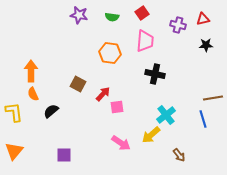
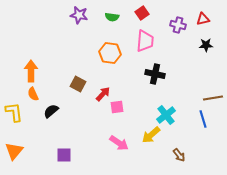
pink arrow: moved 2 px left
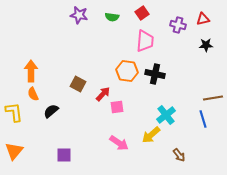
orange hexagon: moved 17 px right, 18 px down
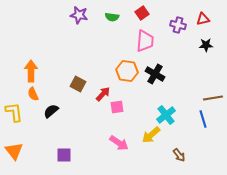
black cross: rotated 18 degrees clockwise
orange triangle: rotated 18 degrees counterclockwise
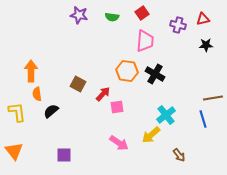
orange semicircle: moved 4 px right; rotated 16 degrees clockwise
yellow L-shape: moved 3 px right
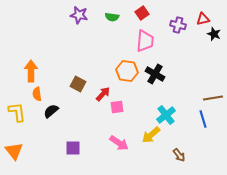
black star: moved 8 px right, 11 px up; rotated 24 degrees clockwise
purple square: moved 9 px right, 7 px up
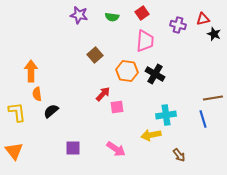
brown square: moved 17 px right, 29 px up; rotated 21 degrees clockwise
cyan cross: rotated 30 degrees clockwise
yellow arrow: rotated 30 degrees clockwise
pink arrow: moved 3 px left, 6 px down
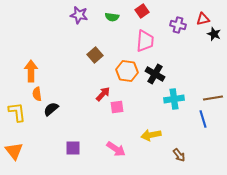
red square: moved 2 px up
black semicircle: moved 2 px up
cyan cross: moved 8 px right, 16 px up
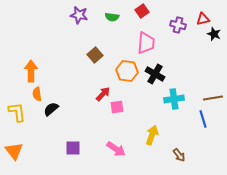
pink trapezoid: moved 1 px right, 2 px down
yellow arrow: moved 1 px right; rotated 120 degrees clockwise
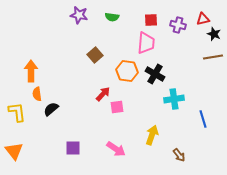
red square: moved 9 px right, 9 px down; rotated 32 degrees clockwise
brown line: moved 41 px up
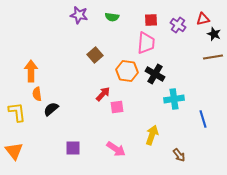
purple cross: rotated 21 degrees clockwise
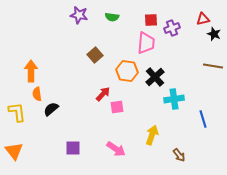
purple cross: moved 6 px left, 3 px down; rotated 35 degrees clockwise
brown line: moved 9 px down; rotated 18 degrees clockwise
black cross: moved 3 px down; rotated 18 degrees clockwise
